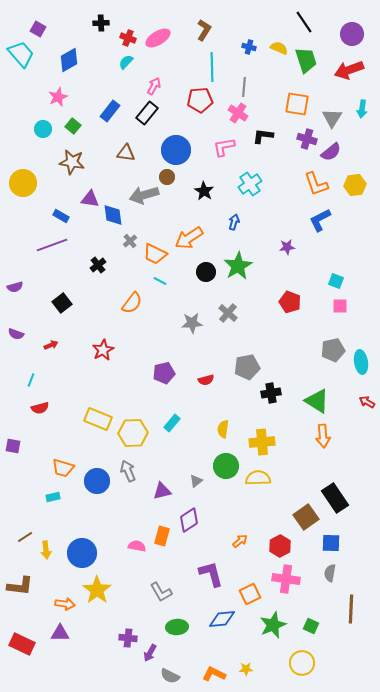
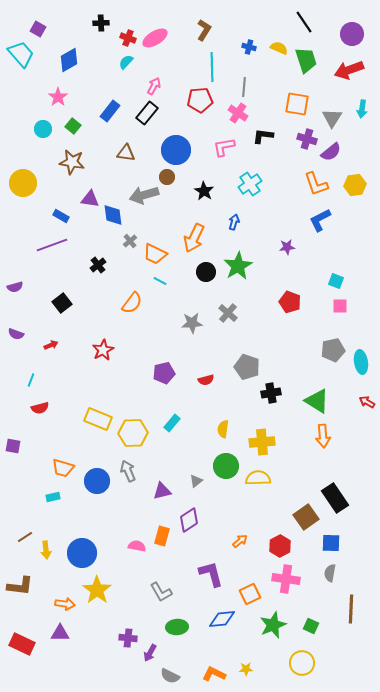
pink ellipse at (158, 38): moved 3 px left
pink star at (58, 97): rotated 12 degrees counterclockwise
orange arrow at (189, 238): moved 5 px right; rotated 32 degrees counterclockwise
gray pentagon at (247, 367): rotated 30 degrees clockwise
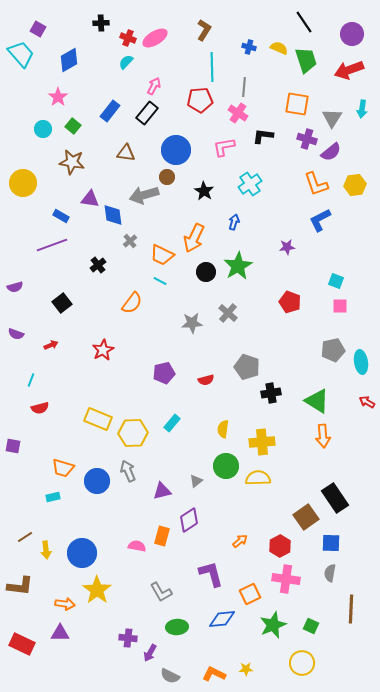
orange trapezoid at (155, 254): moved 7 px right, 1 px down
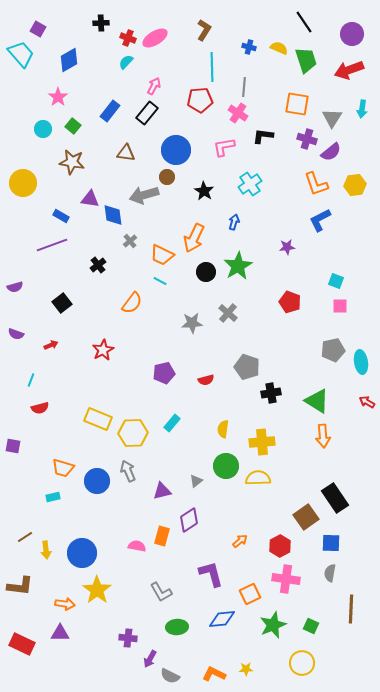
purple arrow at (150, 653): moved 6 px down
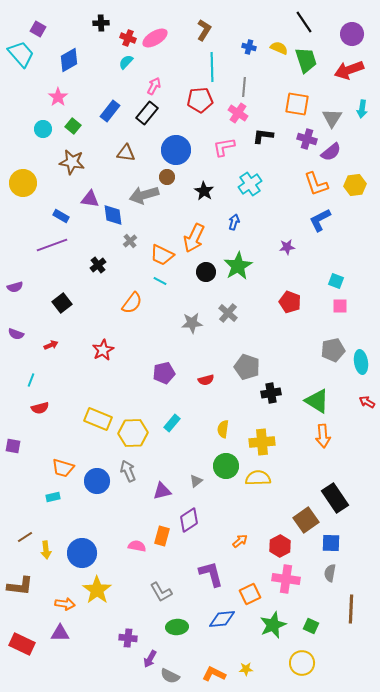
brown square at (306, 517): moved 3 px down
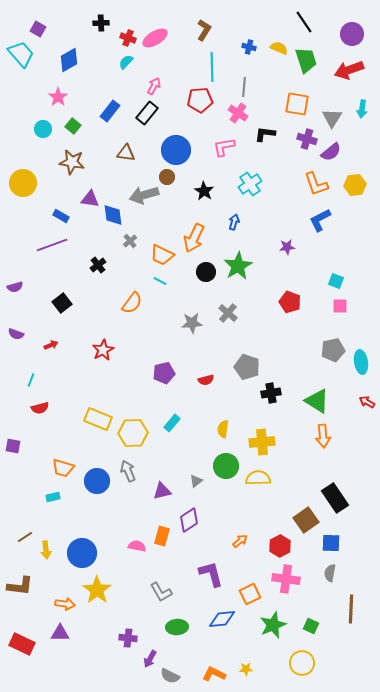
black L-shape at (263, 136): moved 2 px right, 2 px up
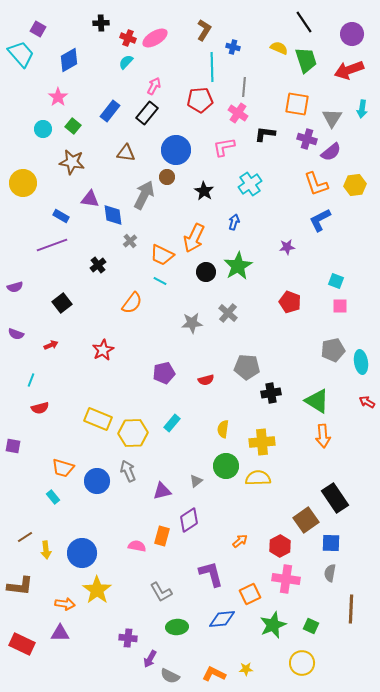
blue cross at (249, 47): moved 16 px left
gray arrow at (144, 195): rotated 132 degrees clockwise
gray pentagon at (247, 367): rotated 15 degrees counterclockwise
cyan rectangle at (53, 497): rotated 64 degrees clockwise
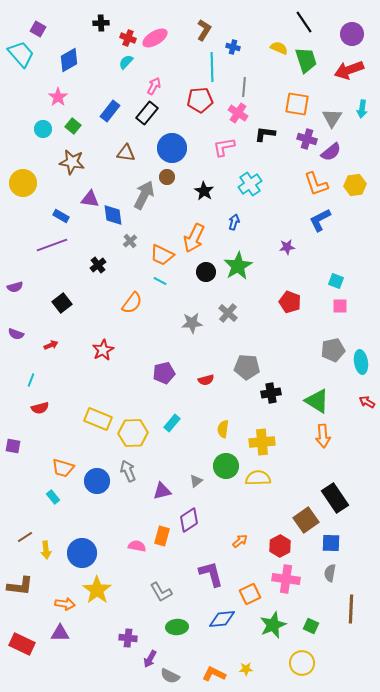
blue circle at (176, 150): moved 4 px left, 2 px up
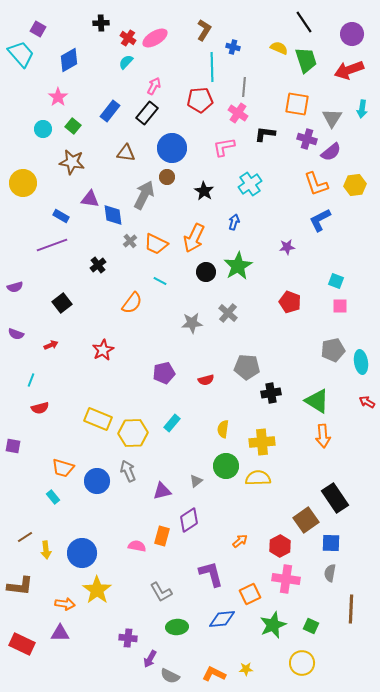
red cross at (128, 38): rotated 14 degrees clockwise
orange trapezoid at (162, 255): moved 6 px left, 11 px up
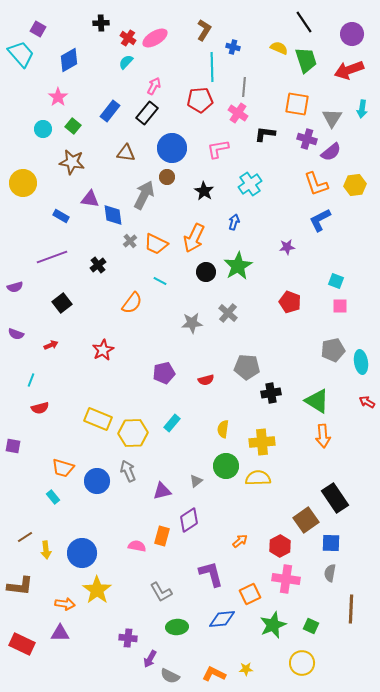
pink L-shape at (224, 147): moved 6 px left, 2 px down
purple line at (52, 245): moved 12 px down
